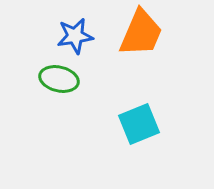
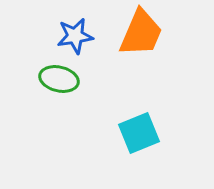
cyan square: moved 9 px down
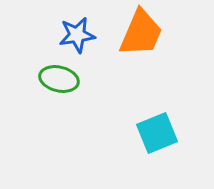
blue star: moved 2 px right, 1 px up
cyan square: moved 18 px right
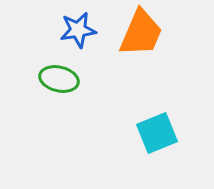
blue star: moved 1 px right, 5 px up
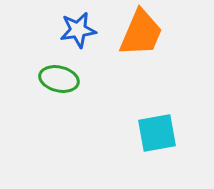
cyan square: rotated 12 degrees clockwise
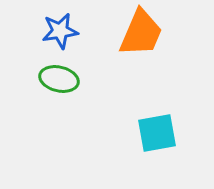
blue star: moved 18 px left, 1 px down
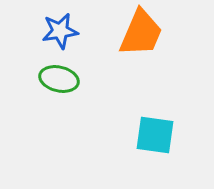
cyan square: moved 2 px left, 2 px down; rotated 18 degrees clockwise
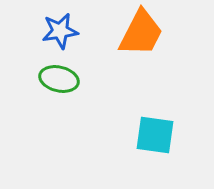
orange trapezoid: rotated 4 degrees clockwise
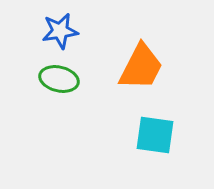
orange trapezoid: moved 34 px down
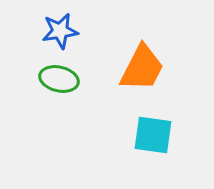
orange trapezoid: moved 1 px right, 1 px down
cyan square: moved 2 px left
